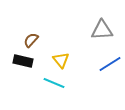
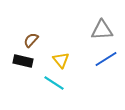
blue line: moved 4 px left, 5 px up
cyan line: rotated 10 degrees clockwise
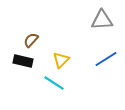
gray triangle: moved 10 px up
yellow triangle: rotated 24 degrees clockwise
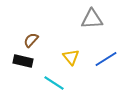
gray triangle: moved 10 px left, 1 px up
yellow triangle: moved 10 px right, 3 px up; rotated 24 degrees counterclockwise
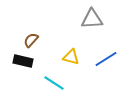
yellow triangle: rotated 36 degrees counterclockwise
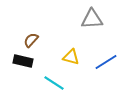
blue line: moved 3 px down
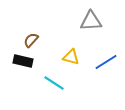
gray triangle: moved 1 px left, 2 px down
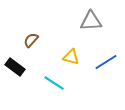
black rectangle: moved 8 px left, 6 px down; rotated 24 degrees clockwise
